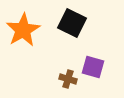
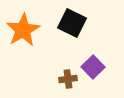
purple square: rotated 30 degrees clockwise
brown cross: rotated 24 degrees counterclockwise
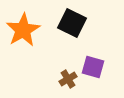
purple square: rotated 30 degrees counterclockwise
brown cross: rotated 24 degrees counterclockwise
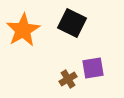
purple square: moved 1 px down; rotated 25 degrees counterclockwise
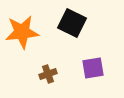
orange star: moved 1 px left, 2 px down; rotated 24 degrees clockwise
brown cross: moved 20 px left, 5 px up; rotated 12 degrees clockwise
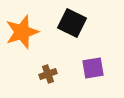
orange star: rotated 12 degrees counterclockwise
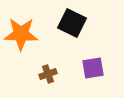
orange star: moved 1 px left, 2 px down; rotated 20 degrees clockwise
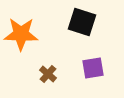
black square: moved 10 px right, 1 px up; rotated 8 degrees counterclockwise
brown cross: rotated 30 degrees counterclockwise
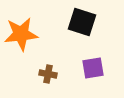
orange star: rotated 8 degrees counterclockwise
brown cross: rotated 30 degrees counterclockwise
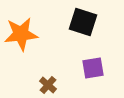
black square: moved 1 px right
brown cross: moved 11 px down; rotated 30 degrees clockwise
